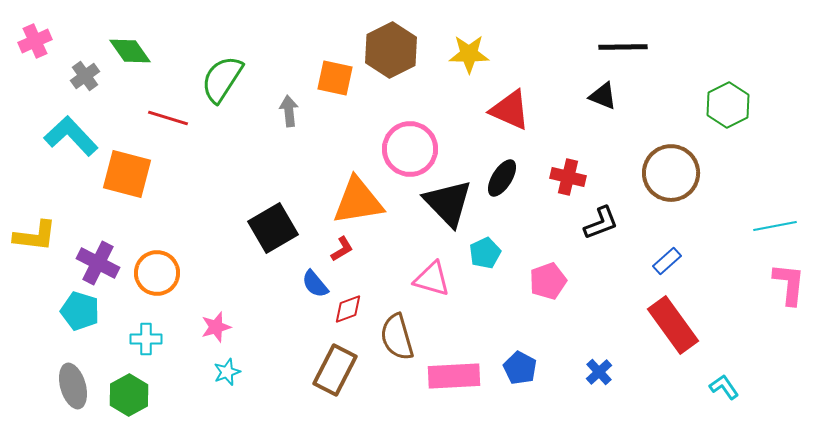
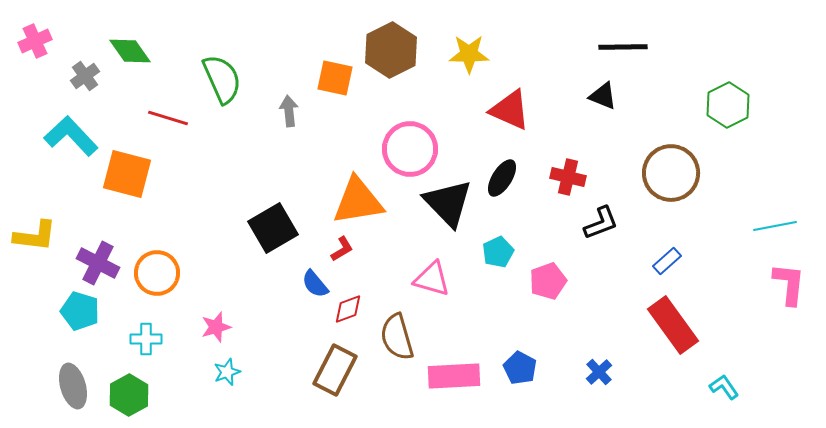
green semicircle at (222, 79): rotated 123 degrees clockwise
cyan pentagon at (485, 253): moved 13 px right, 1 px up
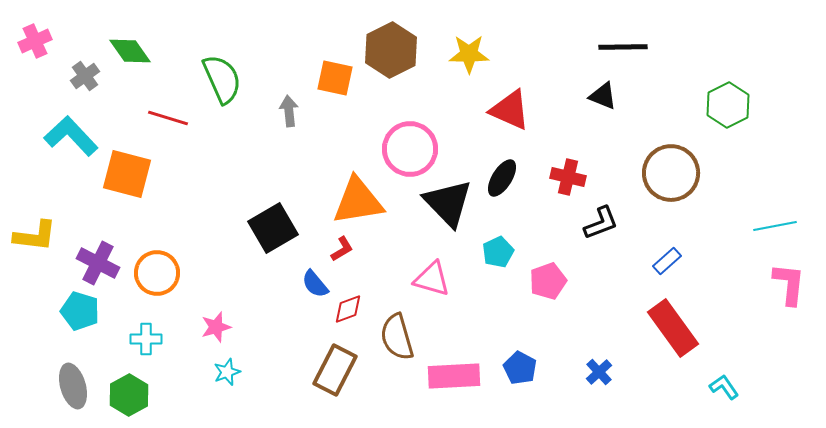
red rectangle at (673, 325): moved 3 px down
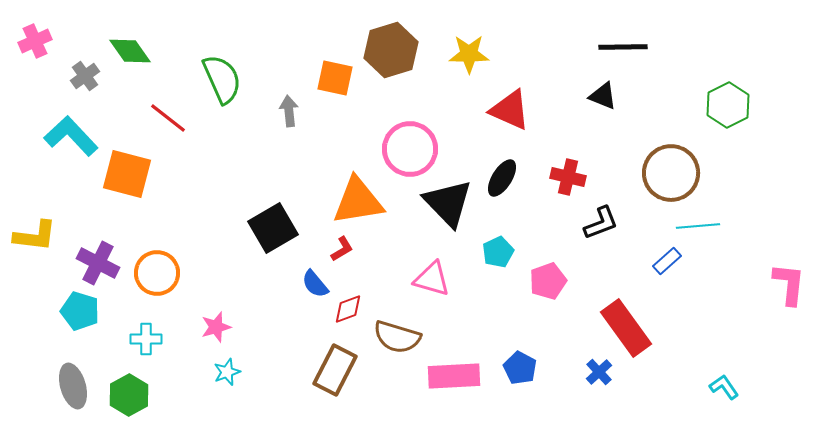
brown hexagon at (391, 50): rotated 10 degrees clockwise
red line at (168, 118): rotated 21 degrees clockwise
cyan line at (775, 226): moved 77 px left; rotated 6 degrees clockwise
red rectangle at (673, 328): moved 47 px left
brown semicircle at (397, 337): rotated 57 degrees counterclockwise
